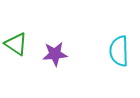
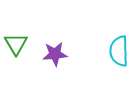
green triangle: rotated 25 degrees clockwise
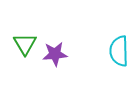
green triangle: moved 9 px right
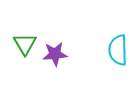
cyan semicircle: moved 1 px left, 1 px up
